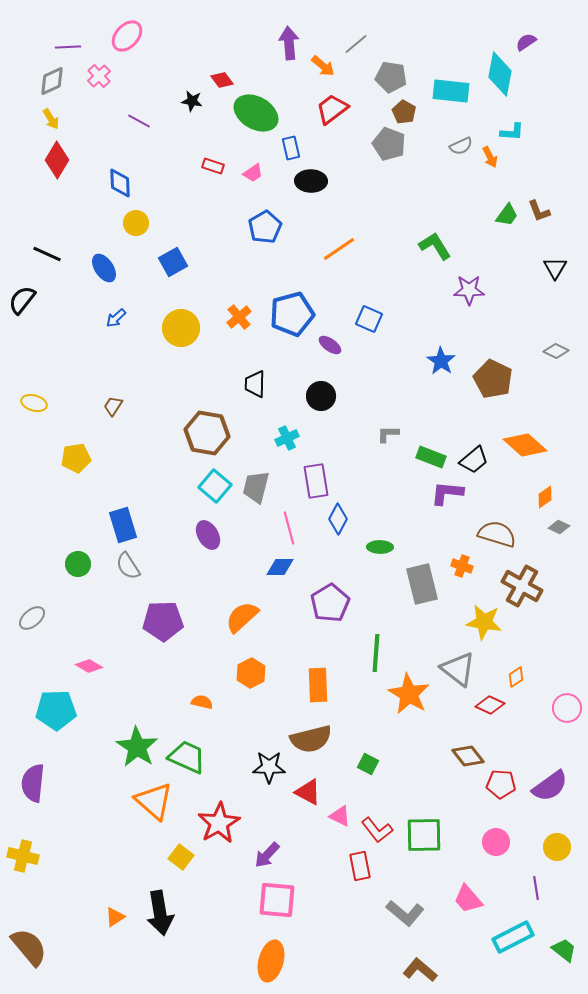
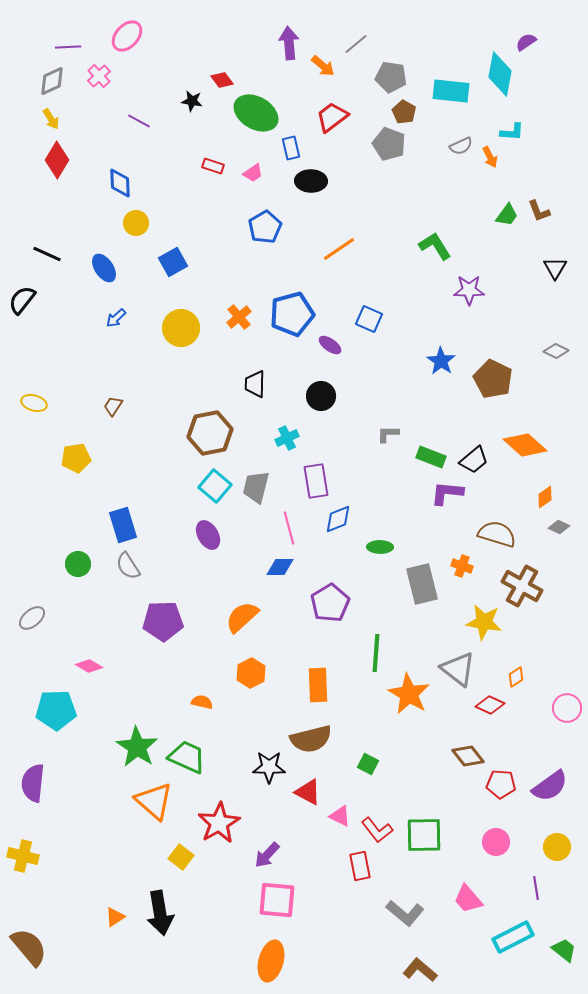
red trapezoid at (332, 109): moved 8 px down
brown hexagon at (207, 433): moved 3 px right; rotated 21 degrees counterclockwise
blue diamond at (338, 519): rotated 40 degrees clockwise
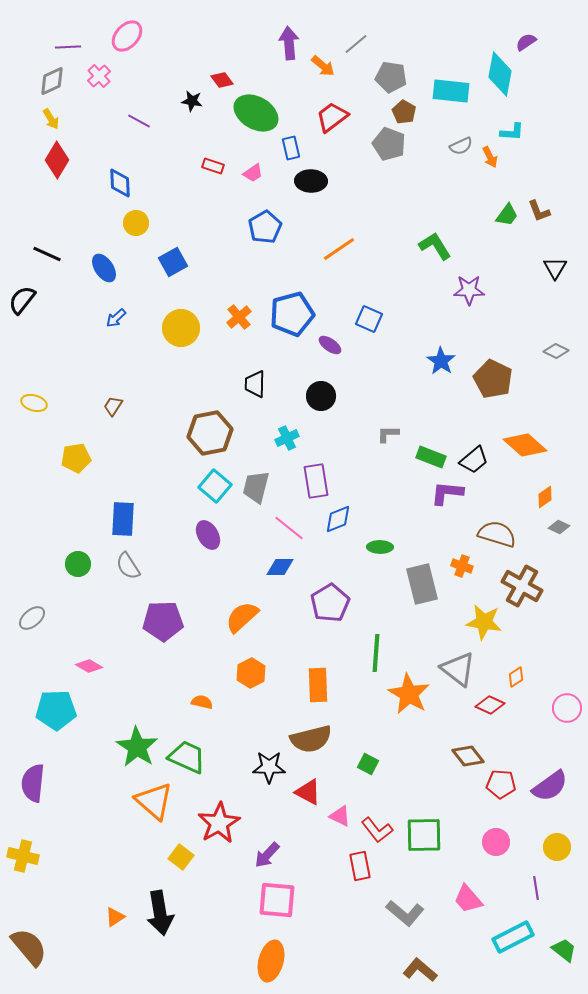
blue rectangle at (123, 525): moved 6 px up; rotated 20 degrees clockwise
pink line at (289, 528): rotated 36 degrees counterclockwise
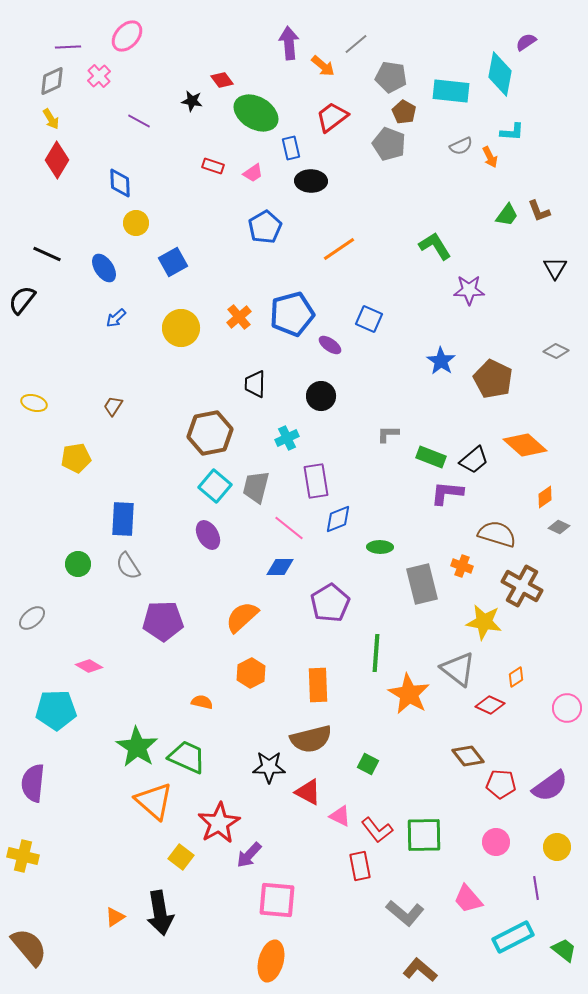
purple arrow at (267, 855): moved 18 px left
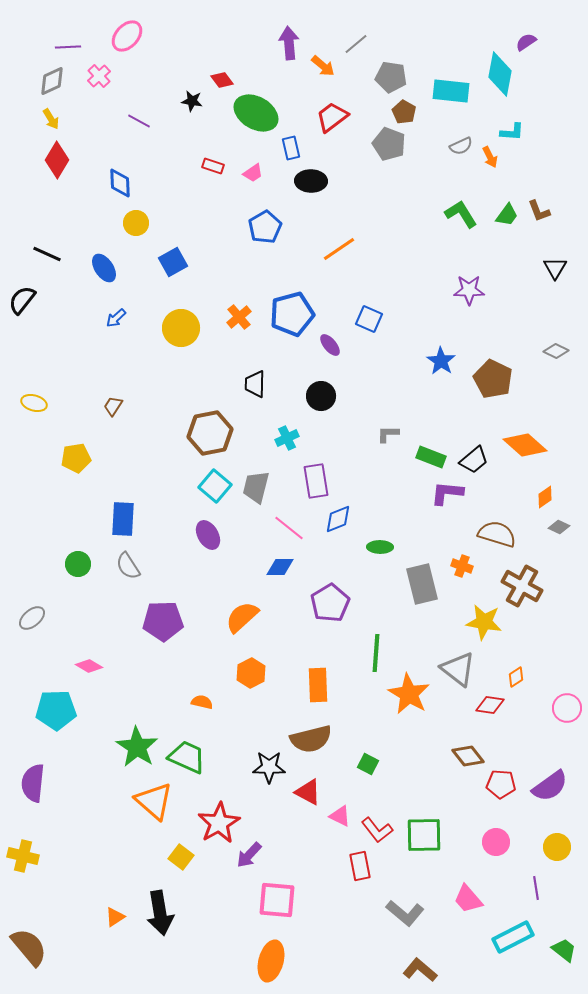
green L-shape at (435, 246): moved 26 px right, 32 px up
purple ellipse at (330, 345): rotated 15 degrees clockwise
red diamond at (490, 705): rotated 16 degrees counterclockwise
